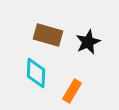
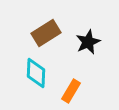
brown rectangle: moved 2 px left, 2 px up; rotated 48 degrees counterclockwise
orange rectangle: moved 1 px left
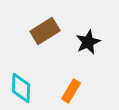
brown rectangle: moved 1 px left, 2 px up
cyan diamond: moved 15 px left, 15 px down
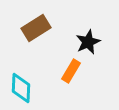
brown rectangle: moved 9 px left, 3 px up
orange rectangle: moved 20 px up
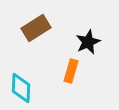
orange rectangle: rotated 15 degrees counterclockwise
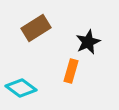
cyan diamond: rotated 56 degrees counterclockwise
